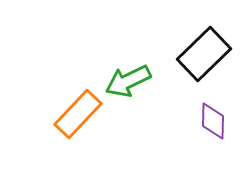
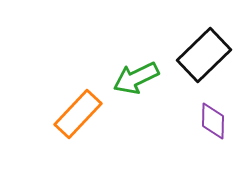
black rectangle: moved 1 px down
green arrow: moved 8 px right, 3 px up
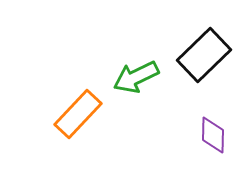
green arrow: moved 1 px up
purple diamond: moved 14 px down
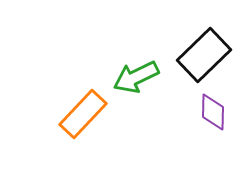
orange rectangle: moved 5 px right
purple diamond: moved 23 px up
